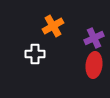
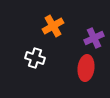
white cross: moved 4 px down; rotated 18 degrees clockwise
red ellipse: moved 8 px left, 3 px down
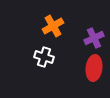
white cross: moved 9 px right, 1 px up
red ellipse: moved 8 px right
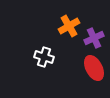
orange cross: moved 16 px right
red ellipse: rotated 35 degrees counterclockwise
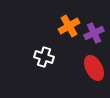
purple cross: moved 5 px up
